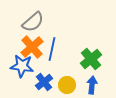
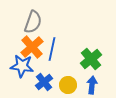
gray semicircle: rotated 30 degrees counterclockwise
yellow circle: moved 1 px right
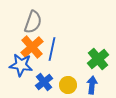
green cross: moved 7 px right
blue star: moved 1 px left, 1 px up
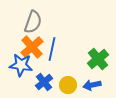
blue arrow: rotated 108 degrees counterclockwise
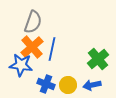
blue cross: moved 2 px right, 2 px down; rotated 30 degrees counterclockwise
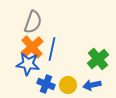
blue star: moved 7 px right, 1 px up
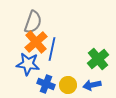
orange cross: moved 4 px right, 5 px up
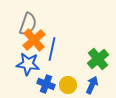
gray semicircle: moved 5 px left, 2 px down
orange cross: moved 2 px left, 2 px up
blue arrow: rotated 126 degrees clockwise
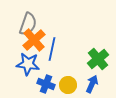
blue arrow: moved 1 px up
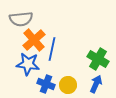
gray semicircle: moved 7 px left, 5 px up; rotated 65 degrees clockwise
green cross: rotated 20 degrees counterclockwise
blue arrow: moved 4 px right
